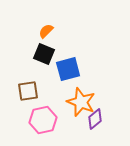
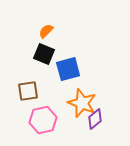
orange star: moved 1 px right, 1 px down
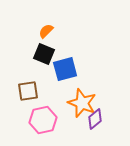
blue square: moved 3 px left
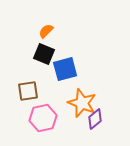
pink hexagon: moved 2 px up
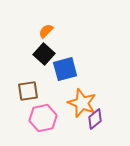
black square: rotated 20 degrees clockwise
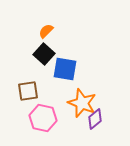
blue square: rotated 25 degrees clockwise
pink hexagon: rotated 24 degrees clockwise
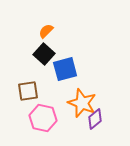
blue square: rotated 25 degrees counterclockwise
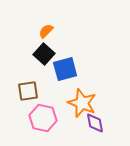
purple diamond: moved 4 px down; rotated 60 degrees counterclockwise
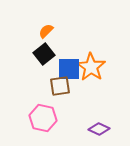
black square: rotated 10 degrees clockwise
blue square: moved 4 px right; rotated 15 degrees clockwise
brown square: moved 32 px right, 5 px up
orange star: moved 9 px right, 36 px up; rotated 12 degrees clockwise
purple diamond: moved 4 px right, 6 px down; rotated 55 degrees counterclockwise
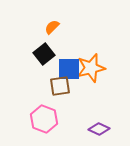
orange semicircle: moved 6 px right, 4 px up
orange star: moved 1 px down; rotated 24 degrees clockwise
pink hexagon: moved 1 px right, 1 px down; rotated 8 degrees clockwise
